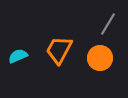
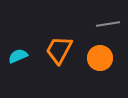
gray line: rotated 50 degrees clockwise
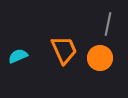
gray line: rotated 70 degrees counterclockwise
orange trapezoid: moved 5 px right; rotated 128 degrees clockwise
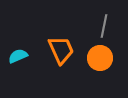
gray line: moved 4 px left, 2 px down
orange trapezoid: moved 3 px left
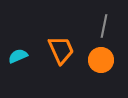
orange circle: moved 1 px right, 2 px down
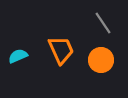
gray line: moved 1 px left, 3 px up; rotated 45 degrees counterclockwise
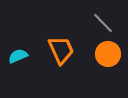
gray line: rotated 10 degrees counterclockwise
orange circle: moved 7 px right, 6 px up
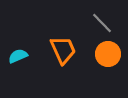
gray line: moved 1 px left
orange trapezoid: moved 2 px right
